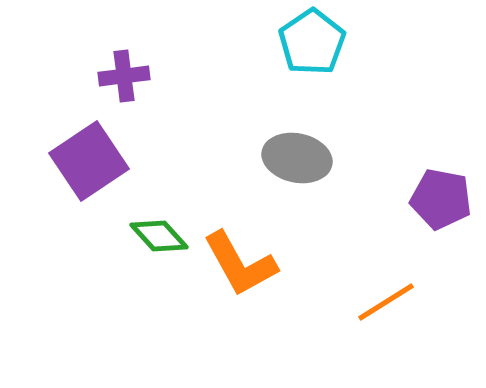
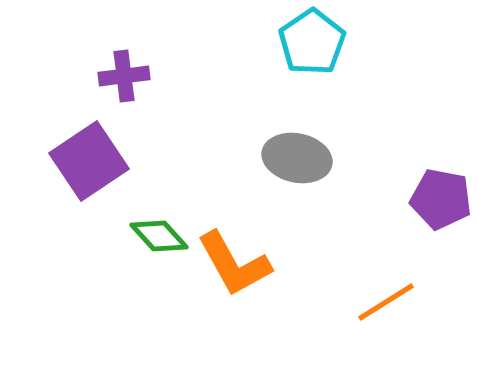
orange L-shape: moved 6 px left
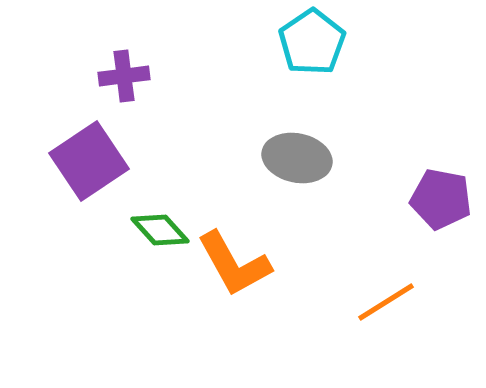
green diamond: moved 1 px right, 6 px up
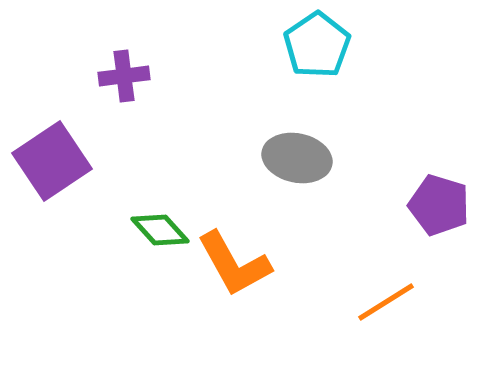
cyan pentagon: moved 5 px right, 3 px down
purple square: moved 37 px left
purple pentagon: moved 2 px left, 6 px down; rotated 6 degrees clockwise
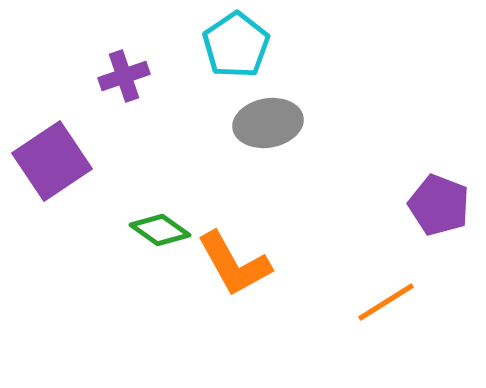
cyan pentagon: moved 81 px left
purple cross: rotated 12 degrees counterclockwise
gray ellipse: moved 29 px left, 35 px up; rotated 22 degrees counterclockwise
purple pentagon: rotated 4 degrees clockwise
green diamond: rotated 12 degrees counterclockwise
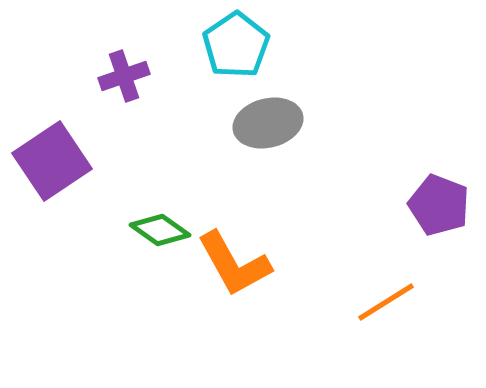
gray ellipse: rotated 4 degrees counterclockwise
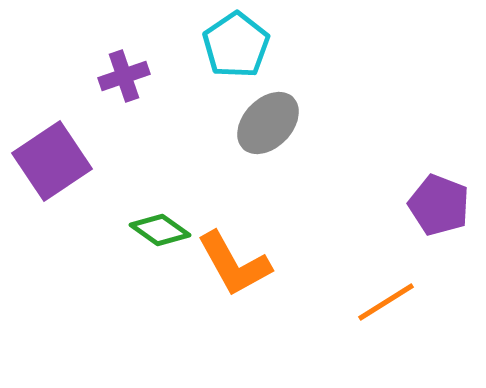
gray ellipse: rotated 32 degrees counterclockwise
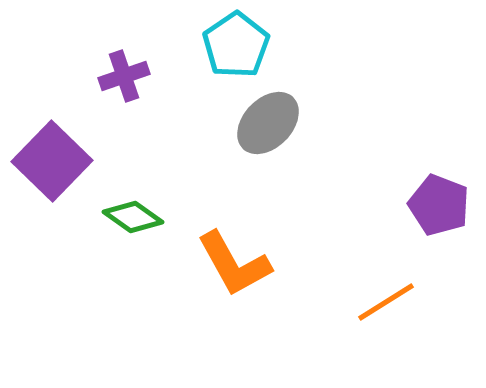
purple square: rotated 12 degrees counterclockwise
green diamond: moved 27 px left, 13 px up
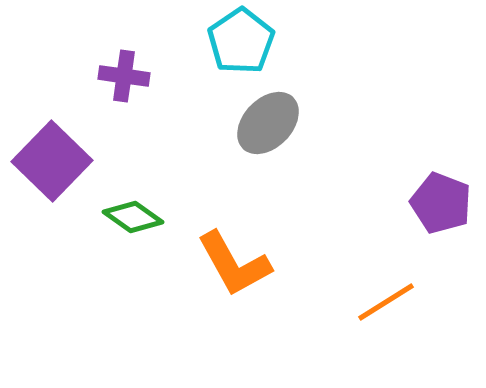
cyan pentagon: moved 5 px right, 4 px up
purple cross: rotated 27 degrees clockwise
purple pentagon: moved 2 px right, 2 px up
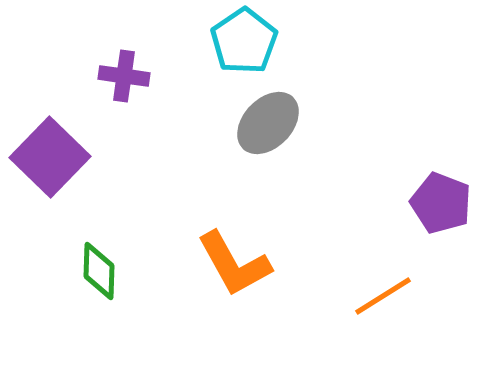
cyan pentagon: moved 3 px right
purple square: moved 2 px left, 4 px up
green diamond: moved 34 px left, 54 px down; rotated 56 degrees clockwise
orange line: moved 3 px left, 6 px up
